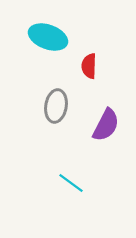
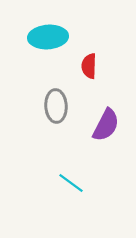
cyan ellipse: rotated 24 degrees counterclockwise
gray ellipse: rotated 12 degrees counterclockwise
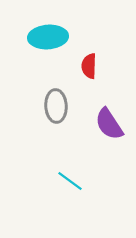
purple semicircle: moved 3 px right, 1 px up; rotated 120 degrees clockwise
cyan line: moved 1 px left, 2 px up
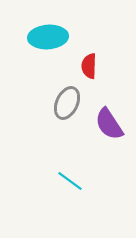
gray ellipse: moved 11 px right, 3 px up; rotated 28 degrees clockwise
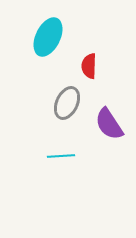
cyan ellipse: rotated 60 degrees counterclockwise
cyan line: moved 9 px left, 25 px up; rotated 40 degrees counterclockwise
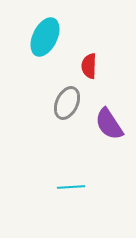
cyan ellipse: moved 3 px left
cyan line: moved 10 px right, 31 px down
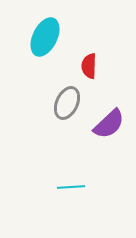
purple semicircle: rotated 100 degrees counterclockwise
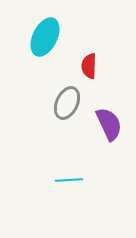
purple semicircle: rotated 72 degrees counterclockwise
cyan line: moved 2 px left, 7 px up
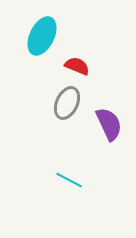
cyan ellipse: moved 3 px left, 1 px up
red semicircle: moved 12 px left; rotated 110 degrees clockwise
cyan line: rotated 32 degrees clockwise
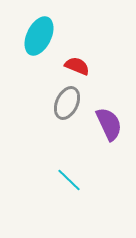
cyan ellipse: moved 3 px left
cyan line: rotated 16 degrees clockwise
